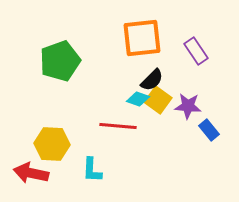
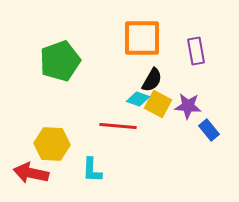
orange square: rotated 6 degrees clockwise
purple rectangle: rotated 24 degrees clockwise
black semicircle: rotated 15 degrees counterclockwise
yellow square: moved 4 px down; rotated 8 degrees counterclockwise
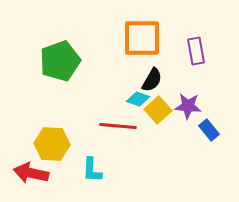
yellow square: moved 6 px down; rotated 20 degrees clockwise
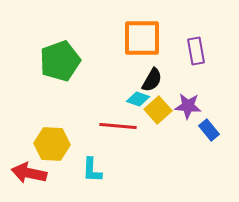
red arrow: moved 2 px left
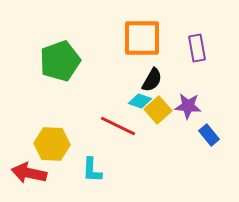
purple rectangle: moved 1 px right, 3 px up
cyan diamond: moved 2 px right, 2 px down
red line: rotated 21 degrees clockwise
blue rectangle: moved 5 px down
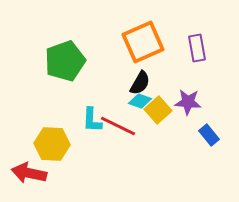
orange square: moved 1 px right, 4 px down; rotated 24 degrees counterclockwise
green pentagon: moved 5 px right
black semicircle: moved 12 px left, 3 px down
purple star: moved 4 px up
cyan L-shape: moved 50 px up
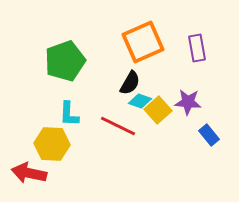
black semicircle: moved 10 px left
cyan L-shape: moved 23 px left, 6 px up
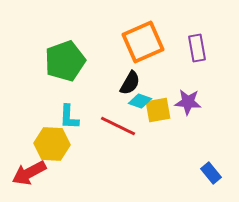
yellow square: rotated 32 degrees clockwise
cyan L-shape: moved 3 px down
blue rectangle: moved 2 px right, 38 px down
red arrow: rotated 40 degrees counterclockwise
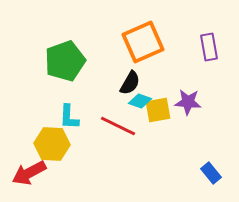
purple rectangle: moved 12 px right, 1 px up
